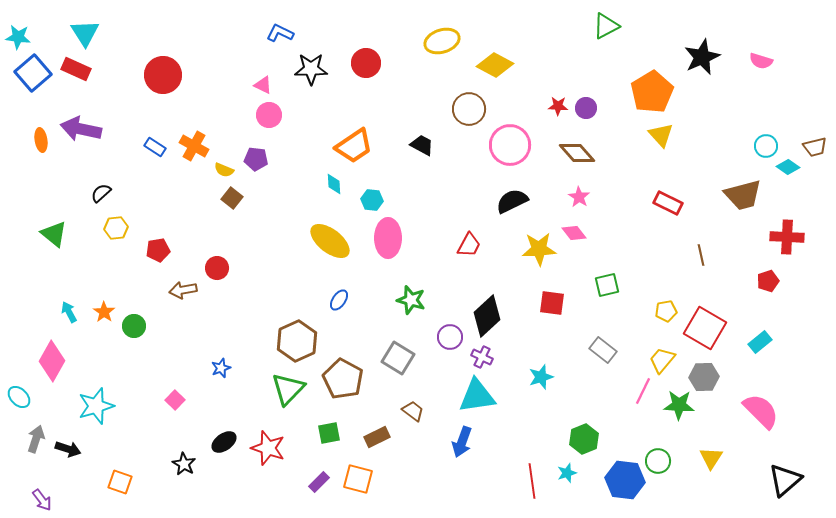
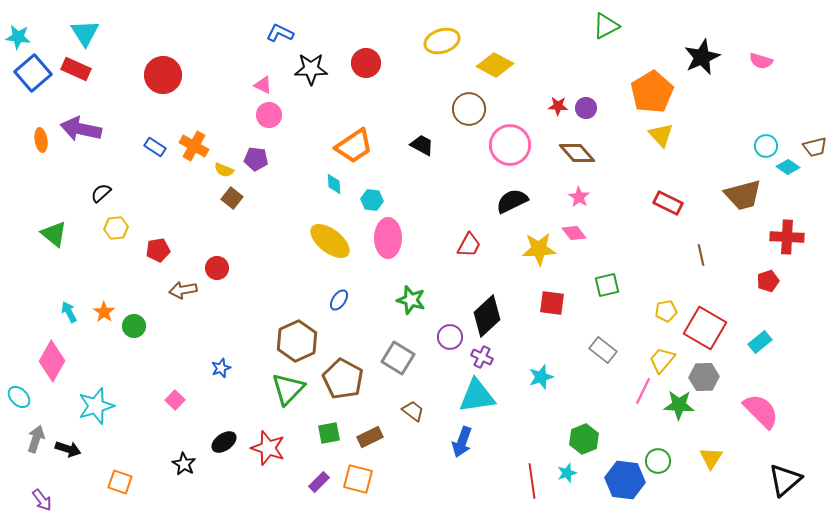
brown rectangle at (377, 437): moved 7 px left
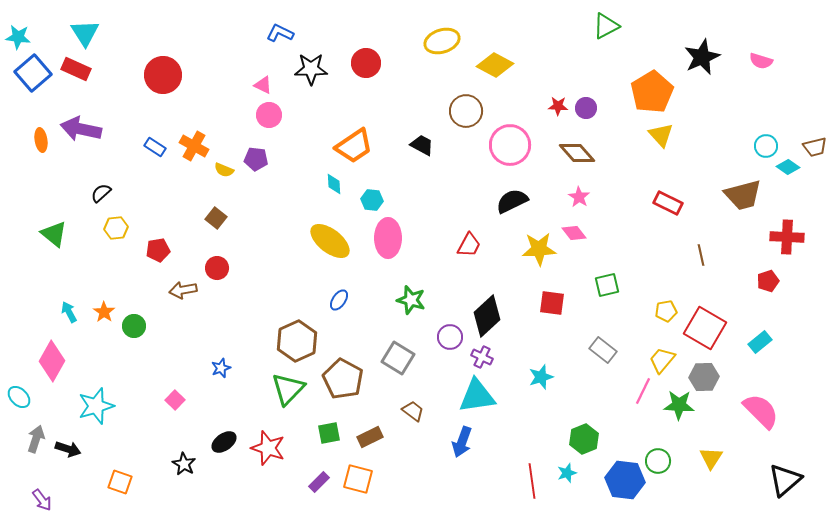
brown circle at (469, 109): moved 3 px left, 2 px down
brown square at (232, 198): moved 16 px left, 20 px down
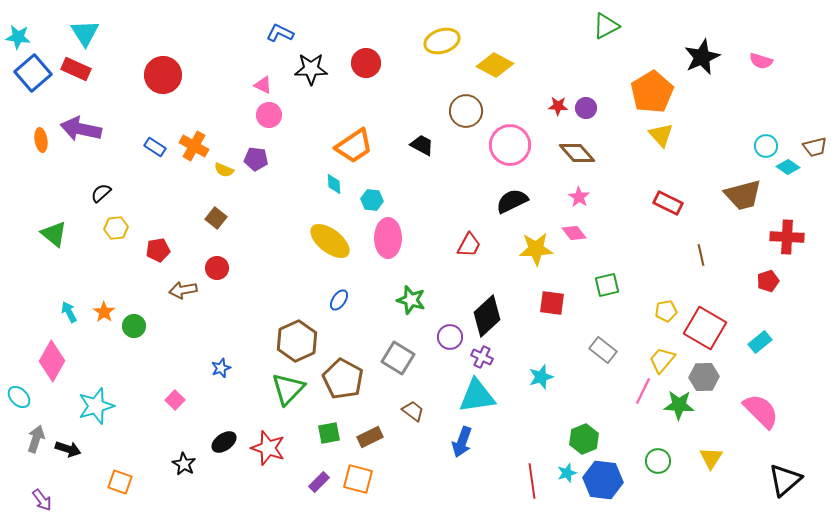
yellow star at (539, 249): moved 3 px left
blue hexagon at (625, 480): moved 22 px left
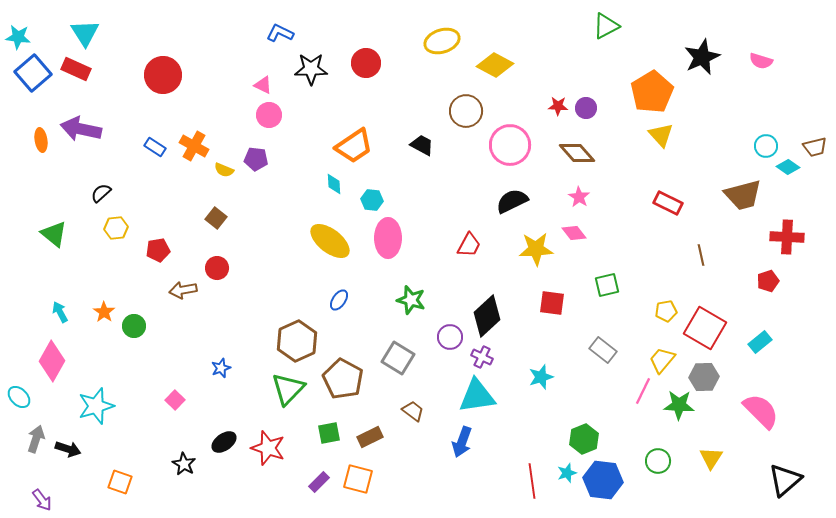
cyan arrow at (69, 312): moved 9 px left
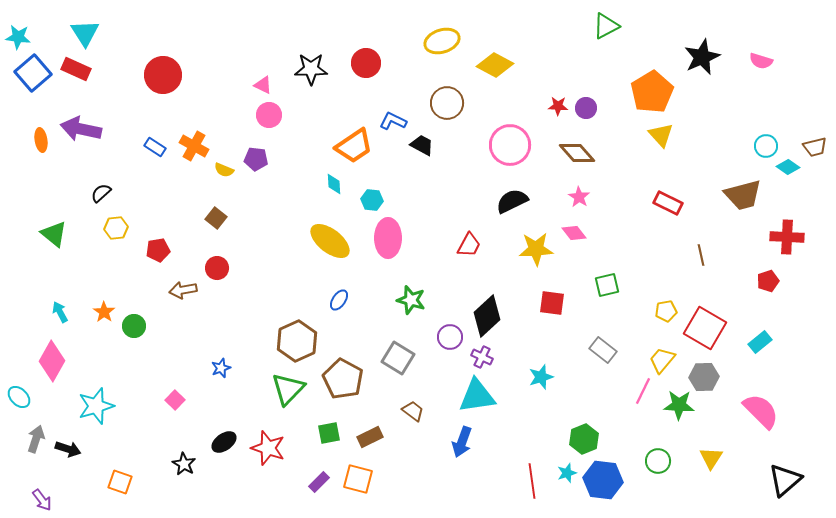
blue L-shape at (280, 33): moved 113 px right, 88 px down
brown circle at (466, 111): moved 19 px left, 8 px up
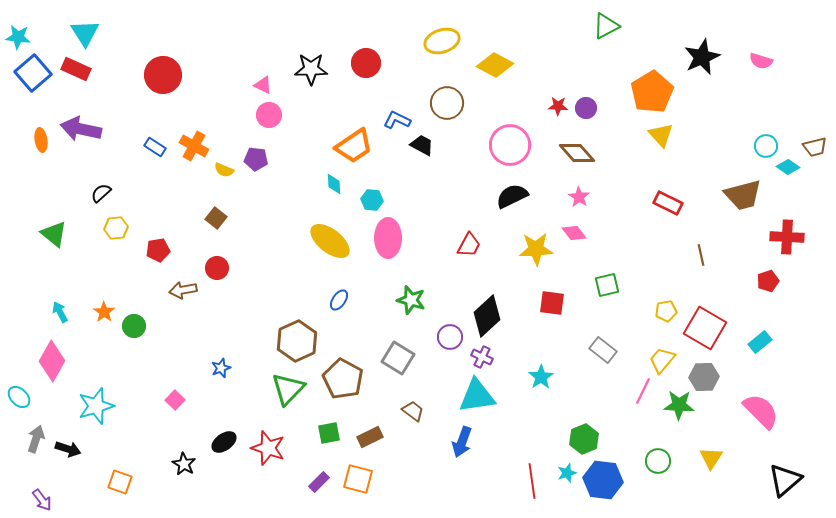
blue L-shape at (393, 121): moved 4 px right, 1 px up
black semicircle at (512, 201): moved 5 px up
cyan star at (541, 377): rotated 15 degrees counterclockwise
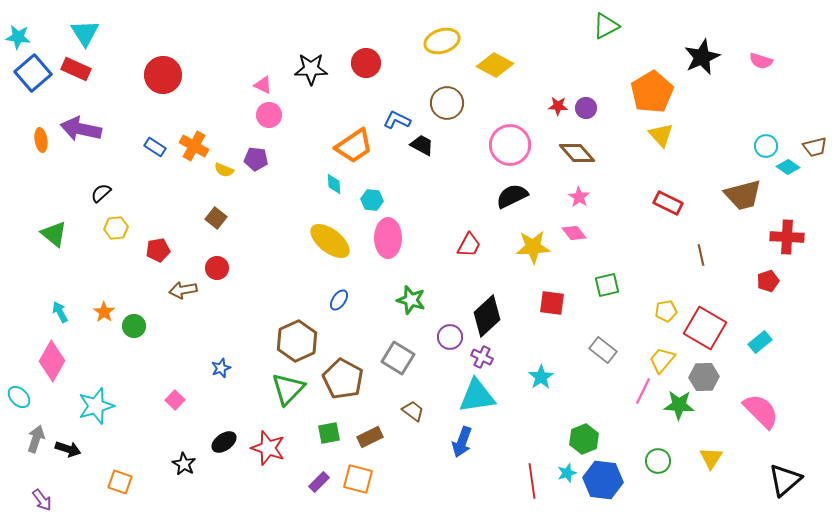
yellow star at (536, 249): moved 3 px left, 2 px up
